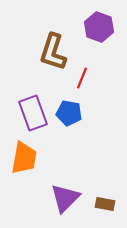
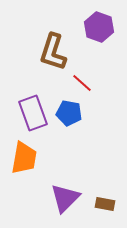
red line: moved 5 px down; rotated 70 degrees counterclockwise
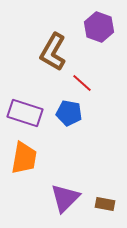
brown L-shape: rotated 12 degrees clockwise
purple rectangle: moved 8 px left; rotated 52 degrees counterclockwise
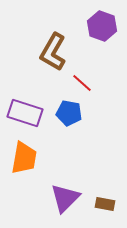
purple hexagon: moved 3 px right, 1 px up
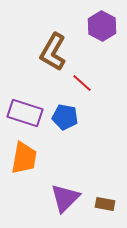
purple hexagon: rotated 8 degrees clockwise
blue pentagon: moved 4 px left, 4 px down
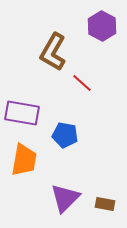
purple rectangle: moved 3 px left; rotated 8 degrees counterclockwise
blue pentagon: moved 18 px down
orange trapezoid: moved 2 px down
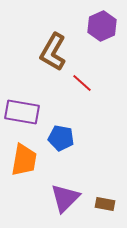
purple hexagon: rotated 8 degrees clockwise
purple rectangle: moved 1 px up
blue pentagon: moved 4 px left, 3 px down
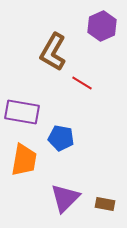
red line: rotated 10 degrees counterclockwise
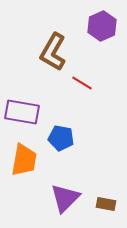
brown rectangle: moved 1 px right
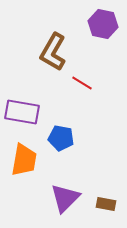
purple hexagon: moved 1 px right, 2 px up; rotated 24 degrees counterclockwise
